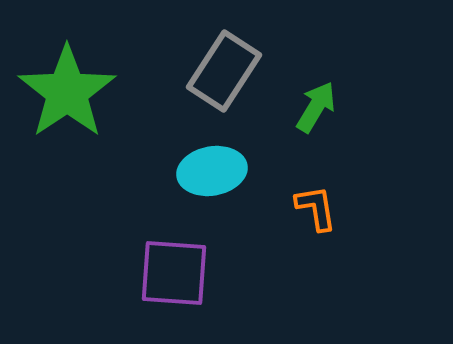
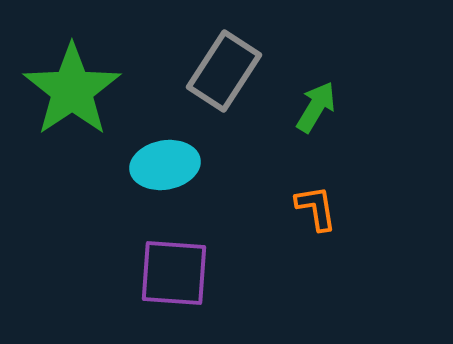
green star: moved 5 px right, 2 px up
cyan ellipse: moved 47 px left, 6 px up
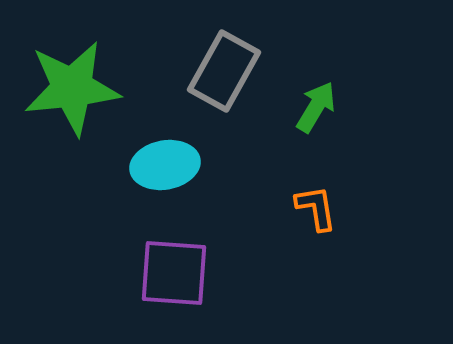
gray rectangle: rotated 4 degrees counterclockwise
green star: moved 2 px up; rotated 28 degrees clockwise
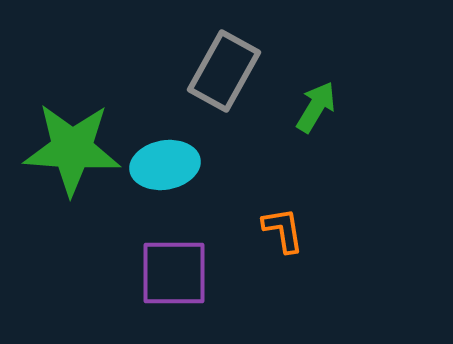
green star: moved 61 px down; rotated 10 degrees clockwise
orange L-shape: moved 33 px left, 22 px down
purple square: rotated 4 degrees counterclockwise
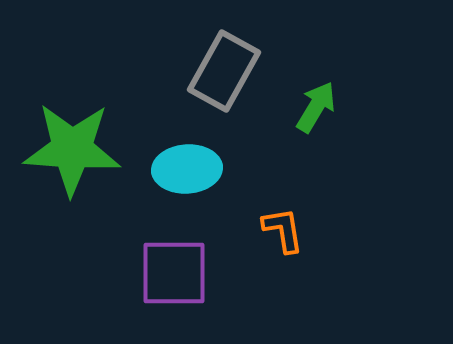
cyan ellipse: moved 22 px right, 4 px down; rotated 6 degrees clockwise
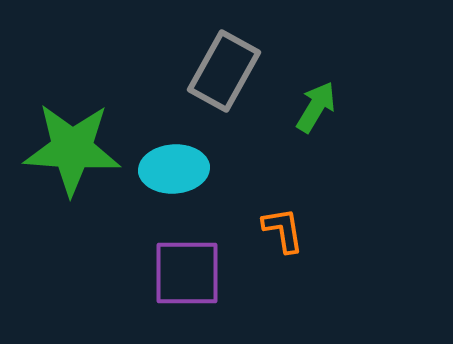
cyan ellipse: moved 13 px left
purple square: moved 13 px right
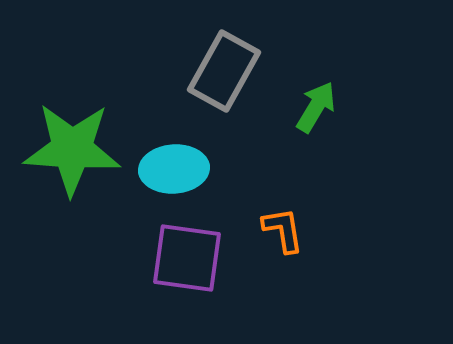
purple square: moved 15 px up; rotated 8 degrees clockwise
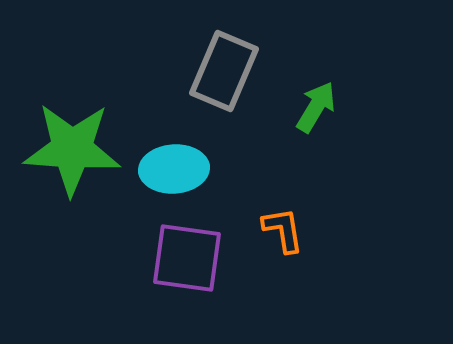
gray rectangle: rotated 6 degrees counterclockwise
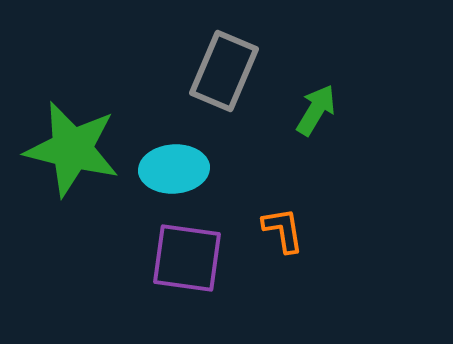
green arrow: moved 3 px down
green star: rotated 10 degrees clockwise
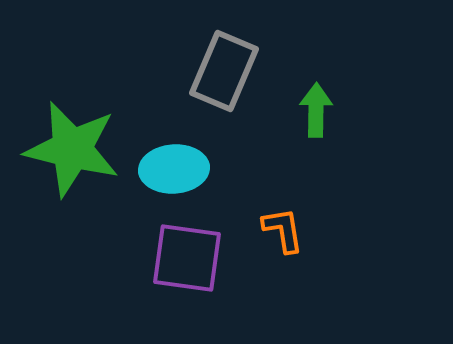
green arrow: rotated 30 degrees counterclockwise
